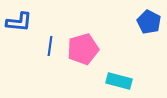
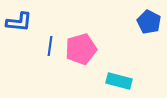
pink pentagon: moved 2 px left
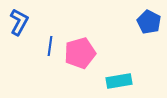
blue L-shape: rotated 68 degrees counterclockwise
pink pentagon: moved 1 px left, 4 px down
cyan rectangle: rotated 25 degrees counterclockwise
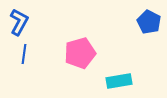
blue line: moved 26 px left, 8 px down
